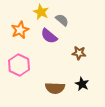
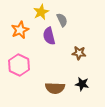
yellow star: rotated 21 degrees clockwise
gray semicircle: rotated 24 degrees clockwise
purple semicircle: rotated 36 degrees clockwise
black star: rotated 16 degrees counterclockwise
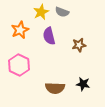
gray semicircle: moved 8 px up; rotated 136 degrees clockwise
brown star: moved 8 px up; rotated 16 degrees counterclockwise
black star: moved 1 px right
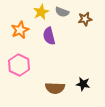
brown star: moved 6 px right, 26 px up
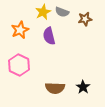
yellow star: moved 2 px right
black star: moved 3 px down; rotated 24 degrees clockwise
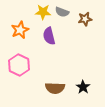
yellow star: rotated 28 degrees clockwise
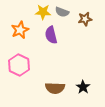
purple semicircle: moved 2 px right, 1 px up
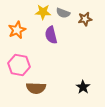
gray semicircle: moved 1 px right, 1 px down
orange star: moved 3 px left
pink hexagon: rotated 15 degrees counterclockwise
brown semicircle: moved 19 px left
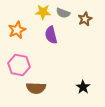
brown star: rotated 16 degrees counterclockwise
